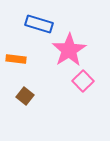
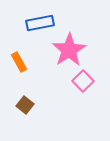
blue rectangle: moved 1 px right, 1 px up; rotated 28 degrees counterclockwise
orange rectangle: moved 3 px right, 3 px down; rotated 54 degrees clockwise
brown square: moved 9 px down
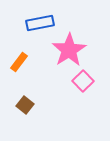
orange rectangle: rotated 66 degrees clockwise
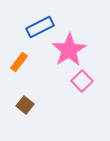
blue rectangle: moved 4 px down; rotated 16 degrees counterclockwise
pink square: moved 1 px left
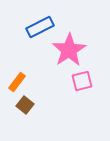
orange rectangle: moved 2 px left, 20 px down
pink square: rotated 30 degrees clockwise
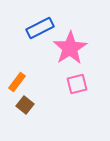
blue rectangle: moved 1 px down
pink star: moved 1 px right, 2 px up
pink square: moved 5 px left, 3 px down
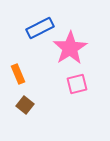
orange rectangle: moved 1 px right, 8 px up; rotated 60 degrees counterclockwise
